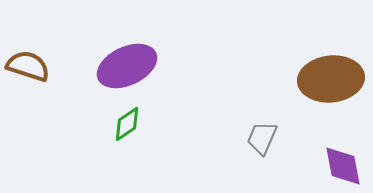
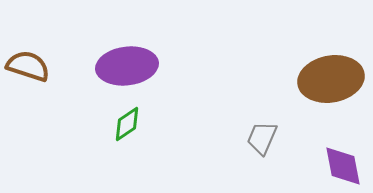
purple ellipse: rotated 18 degrees clockwise
brown ellipse: rotated 4 degrees counterclockwise
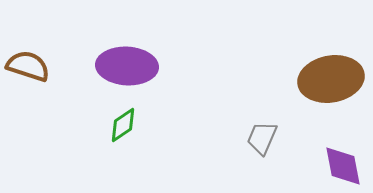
purple ellipse: rotated 10 degrees clockwise
green diamond: moved 4 px left, 1 px down
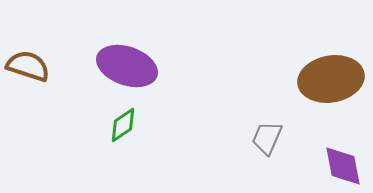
purple ellipse: rotated 16 degrees clockwise
gray trapezoid: moved 5 px right
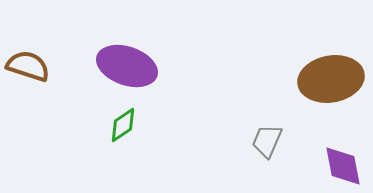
gray trapezoid: moved 3 px down
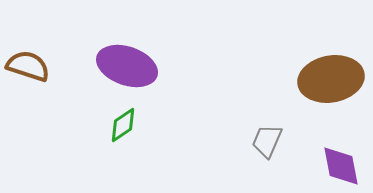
purple diamond: moved 2 px left
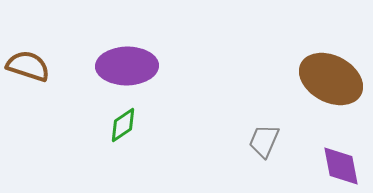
purple ellipse: rotated 20 degrees counterclockwise
brown ellipse: rotated 38 degrees clockwise
gray trapezoid: moved 3 px left
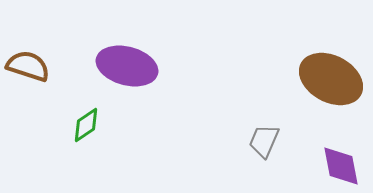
purple ellipse: rotated 16 degrees clockwise
green diamond: moved 37 px left
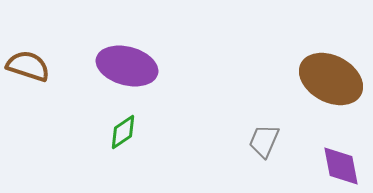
green diamond: moved 37 px right, 7 px down
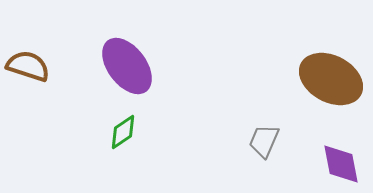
purple ellipse: rotated 38 degrees clockwise
purple diamond: moved 2 px up
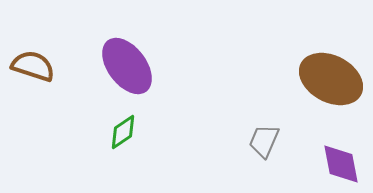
brown semicircle: moved 5 px right
